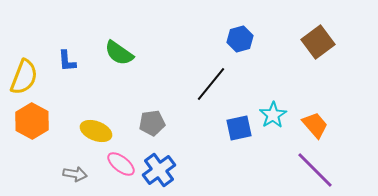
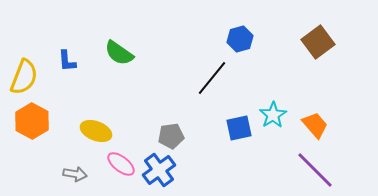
black line: moved 1 px right, 6 px up
gray pentagon: moved 19 px right, 13 px down
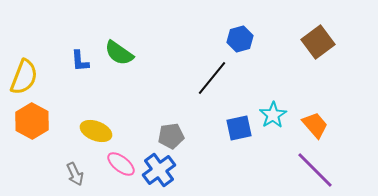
blue L-shape: moved 13 px right
gray arrow: rotated 55 degrees clockwise
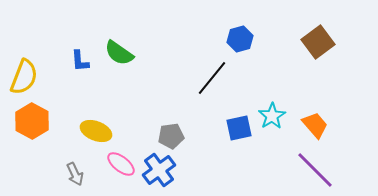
cyan star: moved 1 px left, 1 px down
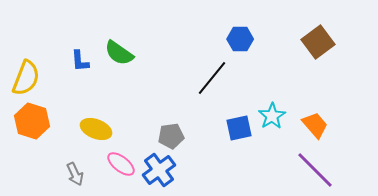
blue hexagon: rotated 15 degrees clockwise
yellow semicircle: moved 2 px right, 1 px down
orange hexagon: rotated 12 degrees counterclockwise
yellow ellipse: moved 2 px up
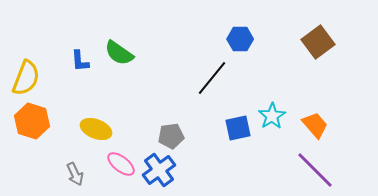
blue square: moved 1 px left
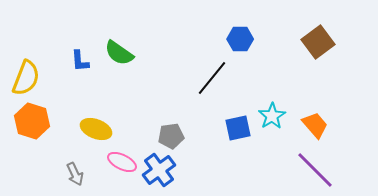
pink ellipse: moved 1 px right, 2 px up; rotated 12 degrees counterclockwise
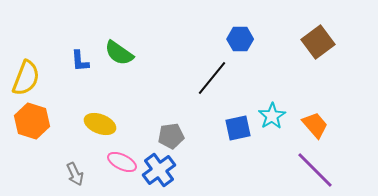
yellow ellipse: moved 4 px right, 5 px up
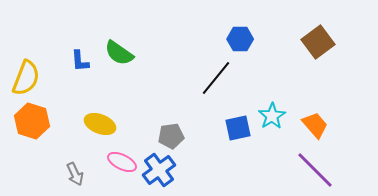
black line: moved 4 px right
